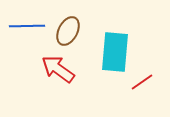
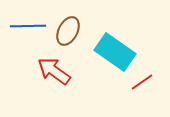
blue line: moved 1 px right
cyan rectangle: rotated 60 degrees counterclockwise
red arrow: moved 4 px left, 2 px down
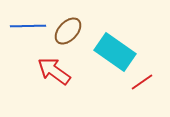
brown ellipse: rotated 16 degrees clockwise
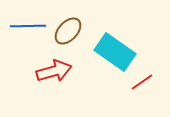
red arrow: rotated 128 degrees clockwise
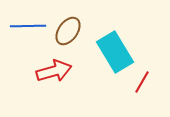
brown ellipse: rotated 8 degrees counterclockwise
cyan rectangle: rotated 24 degrees clockwise
red line: rotated 25 degrees counterclockwise
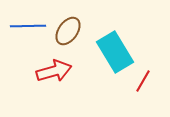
red line: moved 1 px right, 1 px up
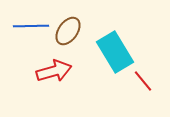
blue line: moved 3 px right
red line: rotated 70 degrees counterclockwise
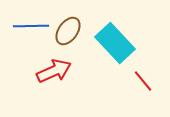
cyan rectangle: moved 9 px up; rotated 12 degrees counterclockwise
red arrow: rotated 8 degrees counterclockwise
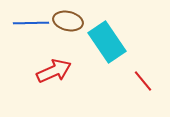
blue line: moved 3 px up
brown ellipse: moved 10 px up; rotated 68 degrees clockwise
cyan rectangle: moved 8 px left, 1 px up; rotated 9 degrees clockwise
